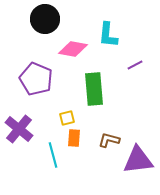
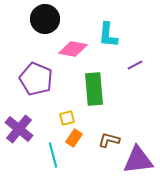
orange rectangle: rotated 30 degrees clockwise
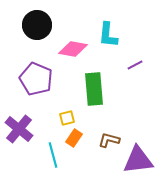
black circle: moved 8 px left, 6 px down
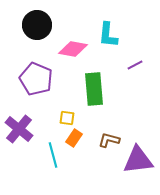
yellow square: rotated 21 degrees clockwise
